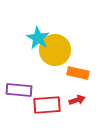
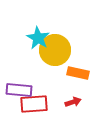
red arrow: moved 4 px left, 2 px down
red rectangle: moved 13 px left, 1 px up
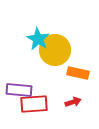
cyan star: moved 1 px down
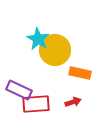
orange rectangle: moved 2 px right
purple rectangle: rotated 20 degrees clockwise
red rectangle: moved 2 px right
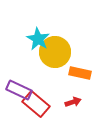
yellow circle: moved 2 px down
red rectangle: rotated 44 degrees clockwise
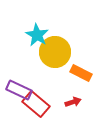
cyan star: moved 1 px left, 4 px up
orange rectangle: moved 1 px right; rotated 15 degrees clockwise
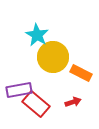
yellow circle: moved 2 px left, 5 px down
purple rectangle: rotated 35 degrees counterclockwise
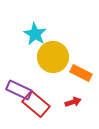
cyan star: moved 2 px left, 1 px up
purple rectangle: rotated 35 degrees clockwise
